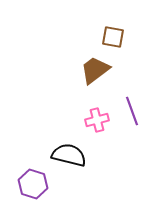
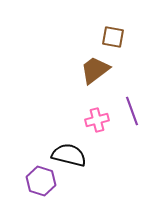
purple hexagon: moved 8 px right, 3 px up
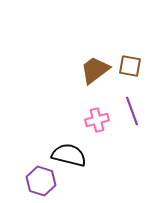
brown square: moved 17 px right, 29 px down
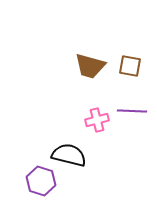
brown trapezoid: moved 5 px left, 4 px up; rotated 128 degrees counterclockwise
purple line: rotated 68 degrees counterclockwise
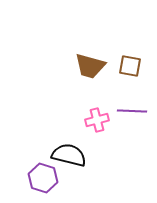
purple hexagon: moved 2 px right, 3 px up
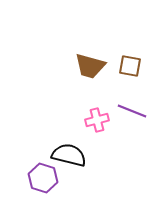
purple line: rotated 20 degrees clockwise
